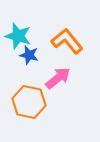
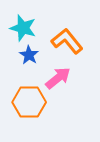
cyan star: moved 5 px right, 8 px up
blue star: rotated 18 degrees clockwise
orange hexagon: rotated 12 degrees counterclockwise
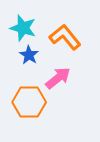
orange L-shape: moved 2 px left, 4 px up
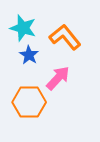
pink arrow: rotated 8 degrees counterclockwise
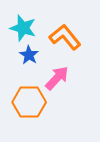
pink arrow: moved 1 px left
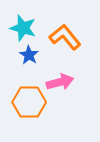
pink arrow: moved 3 px right, 4 px down; rotated 32 degrees clockwise
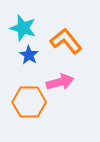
orange L-shape: moved 1 px right, 4 px down
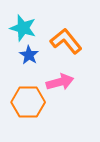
orange hexagon: moved 1 px left
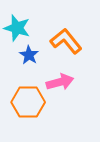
cyan star: moved 6 px left
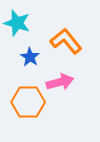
cyan star: moved 5 px up
blue star: moved 1 px right, 2 px down
